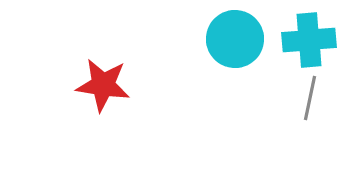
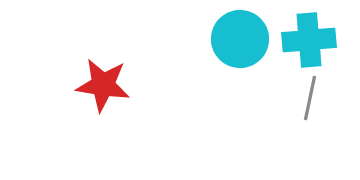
cyan circle: moved 5 px right
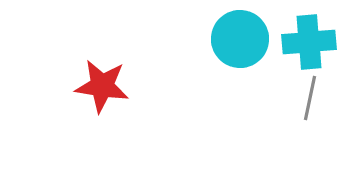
cyan cross: moved 2 px down
red star: moved 1 px left, 1 px down
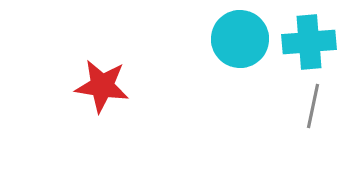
gray line: moved 3 px right, 8 px down
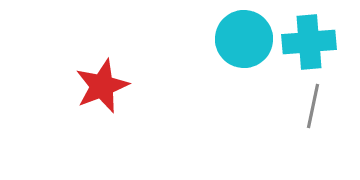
cyan circle: moved 4 px right
red star: rotated 30 degrees counterclockwise
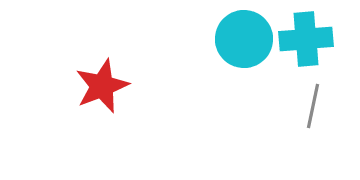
cyan cross: moved 3 px left, 3 px up
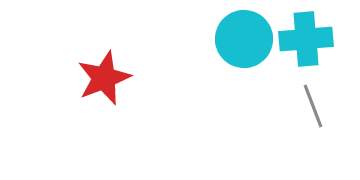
red star: moved 2 px right, 8 px up
gray line: rotated 33 degrees counterclockwise
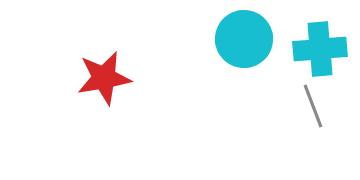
cyan cross: moved 14 px right, 10 px down
red star: rotated 12 degrees clockwise
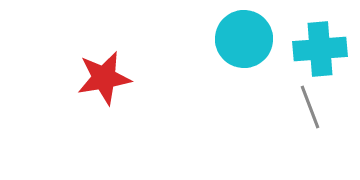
gray line: moved 3 px left, 1 px down
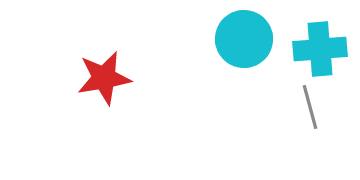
gray line: rotated 6 degrees clockwise
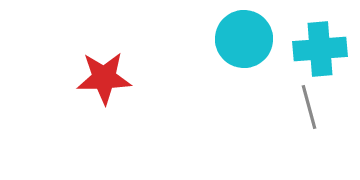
red star: rotated 8 degrees clockwise
gray line: moved 1 px left
